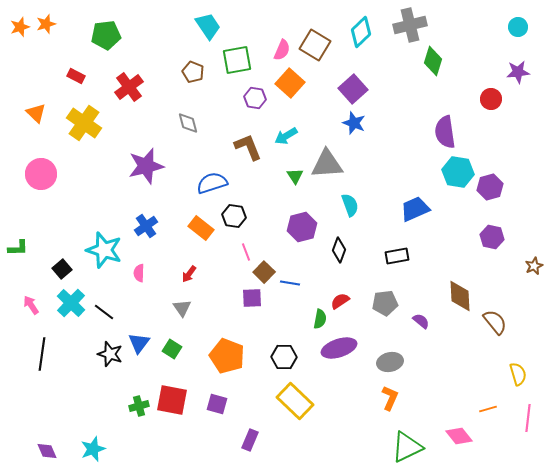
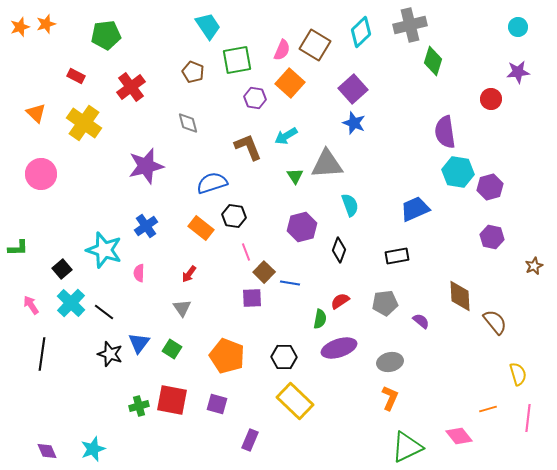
red cross at (129, 87): moved 2 px right
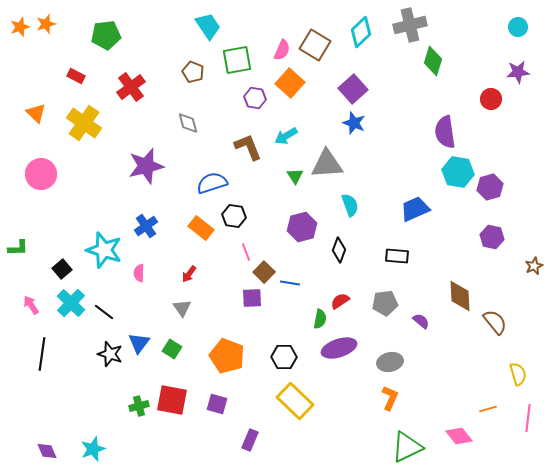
black rectangle at (397, 256): rotated 15 degrees clockwise
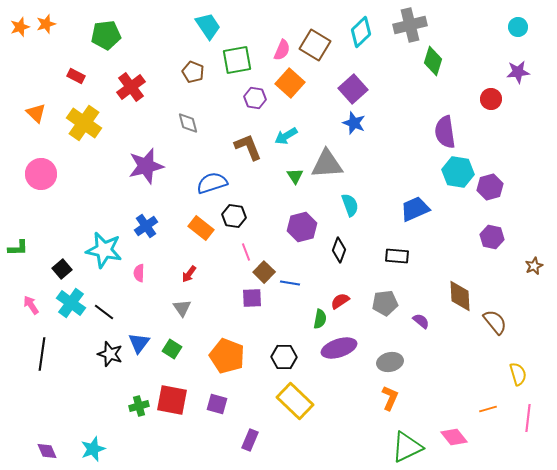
cyan star at (104, 250): rotated 6 degrees counterclockwise
cyan cross at (71, 303): rotated 8 degrees counterclockwise
pink diamond at (459, 436): moved 5 px left, 1 px down
